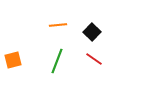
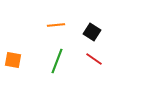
orange line: moved 2 px left
black square: rotated 12 degrees counterclockwise
orange square: rotated 24 degrees clockwise
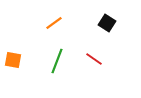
orange line: moved 2 px left, 2 px up; rotated 30 degrees counterclockwise
black square: moved 15 px right, 9 px up
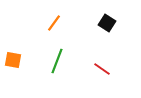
orange line: rotated 18 degrees counterclockwise
red line: moved 8 px right, 10 px down
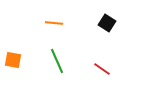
orange line: rotated 60 degrees clockwise
green line: rotated 45 degrees counterclockwise
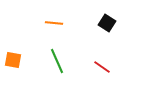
red line: moved 2 px up
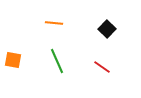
black square: moved 6 px down; rotated 12 degrees clockwise
